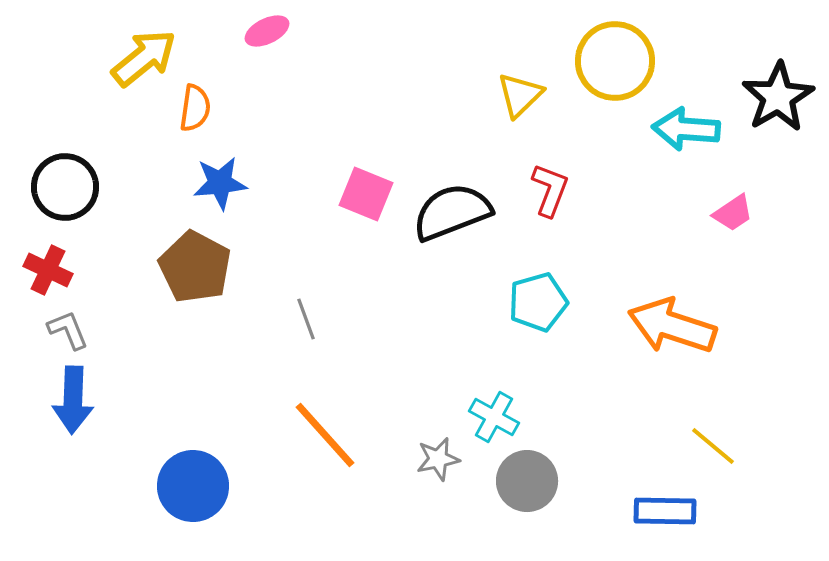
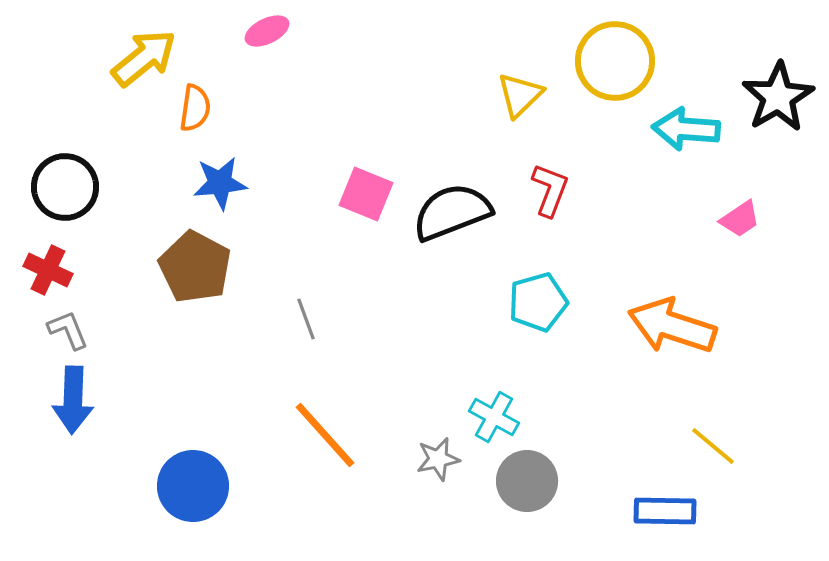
pink trapezoid: moved 7 px right, 6 px down
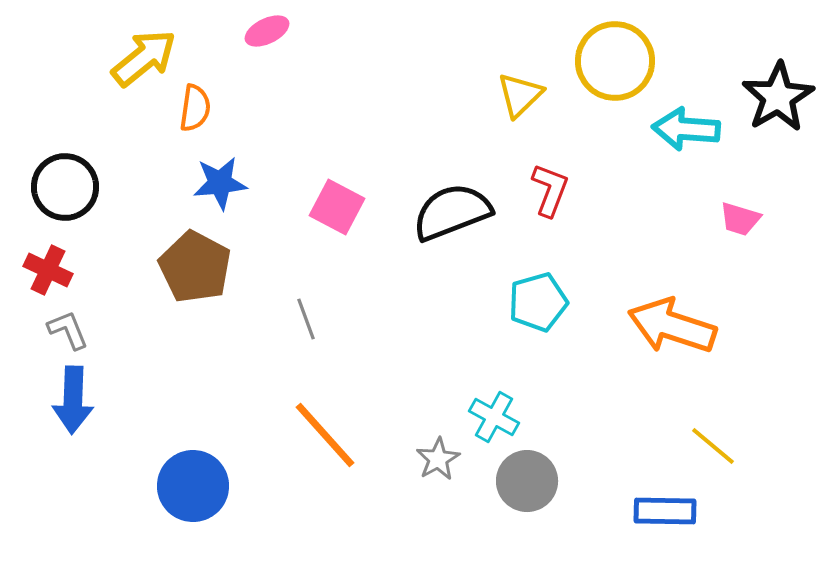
pink square: moved 29 px left, 13 px down; rotated 6 degrees clockwise
pink trapezoid: rotated 51 degrees clockwise
gray star: rotated 18 degrees counterclockwise
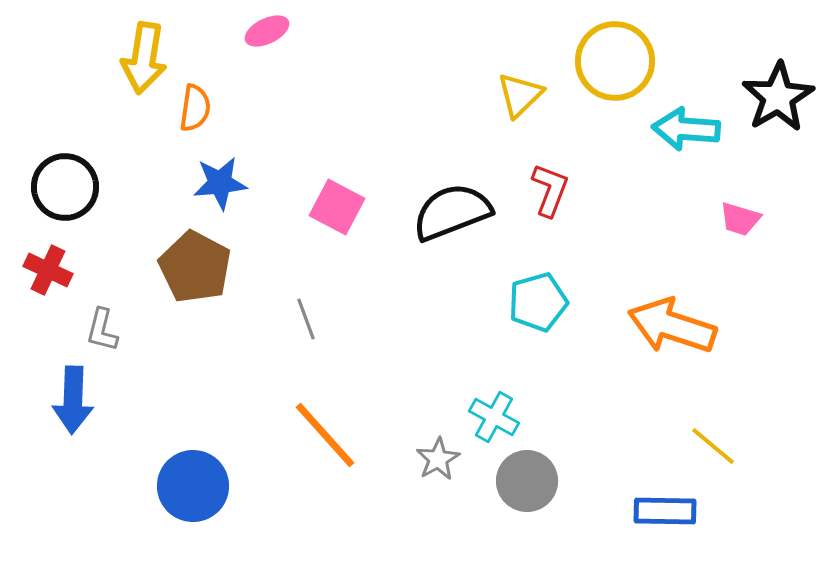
yellow arrow: rotated 138 degrees clockwise
gray L-shape: moved 34 px right; rotated 144 degrees counterclockwise
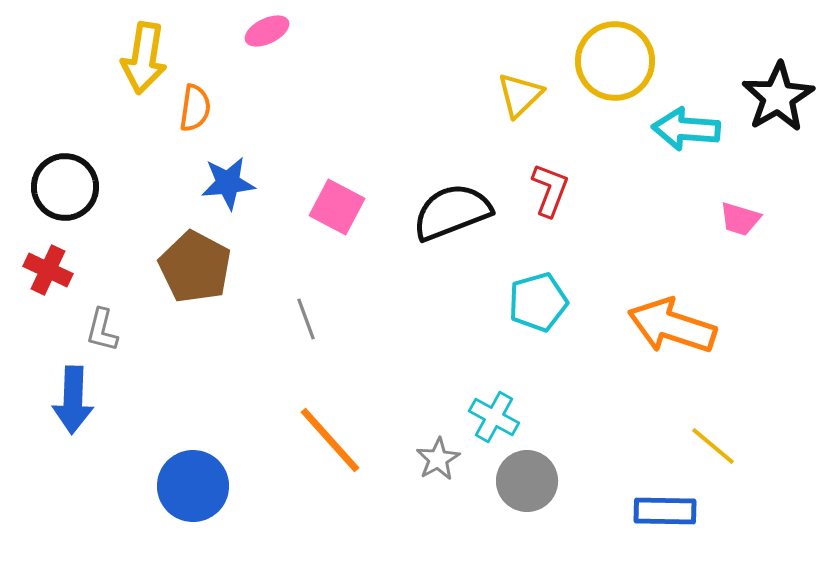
blue star: moved 8 px right
orange line: moved 5 px right, 5 px down
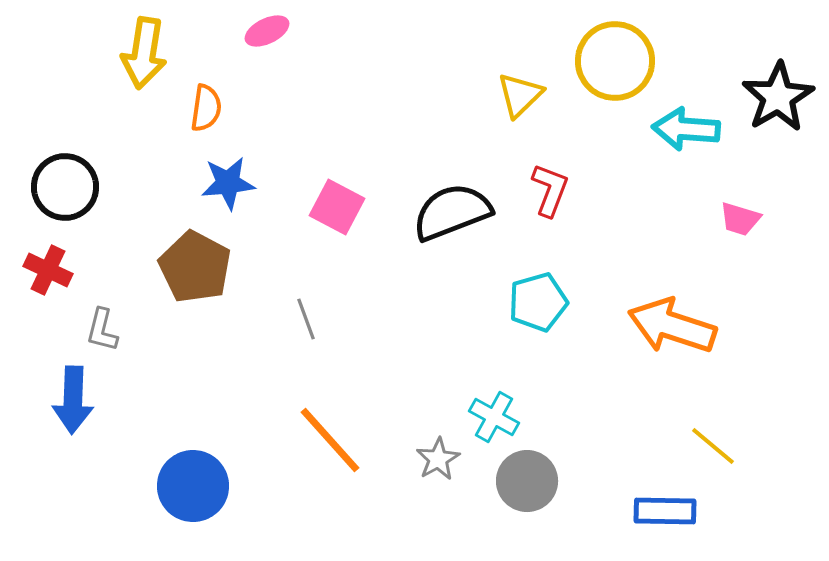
yellow arrow: moved 5 px up
orange semicircle: moved 11 px right
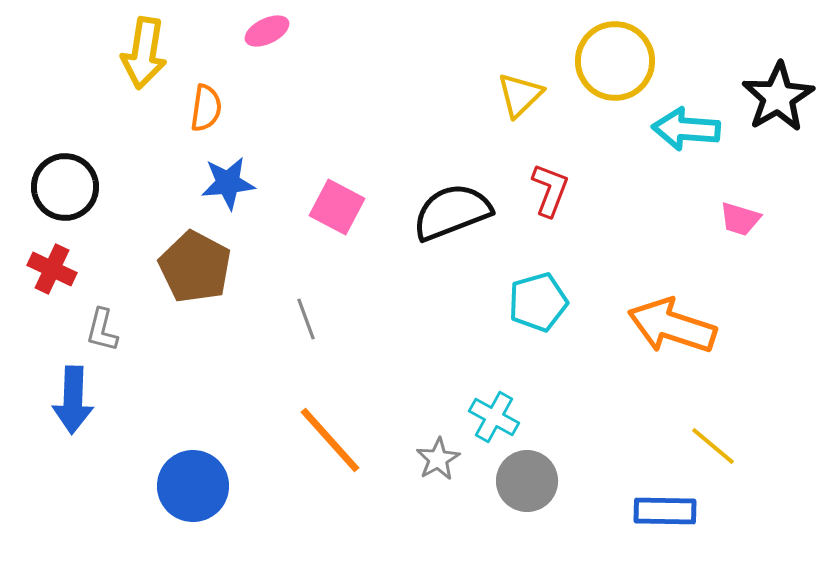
red cross: moved 4 px right, 1 px up
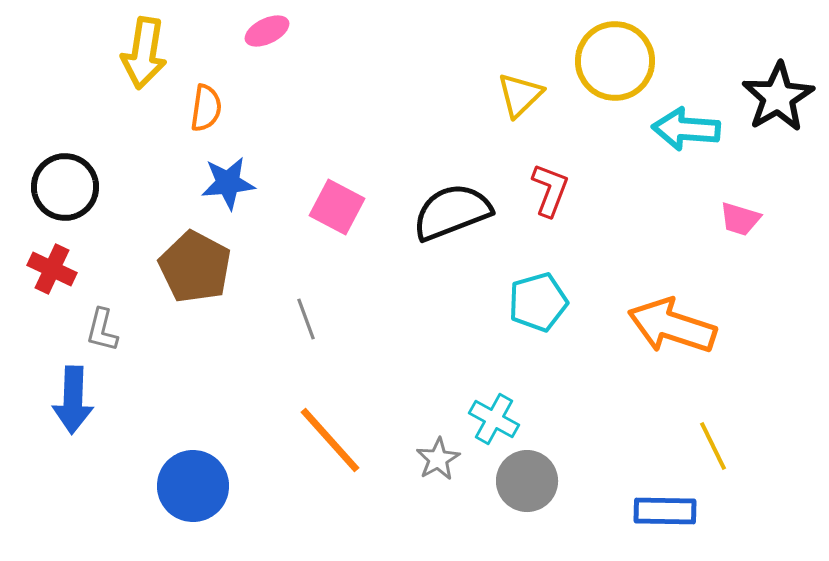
cyan cross: moved 2 px down
yellow line: rotated 24 degrees clockwise
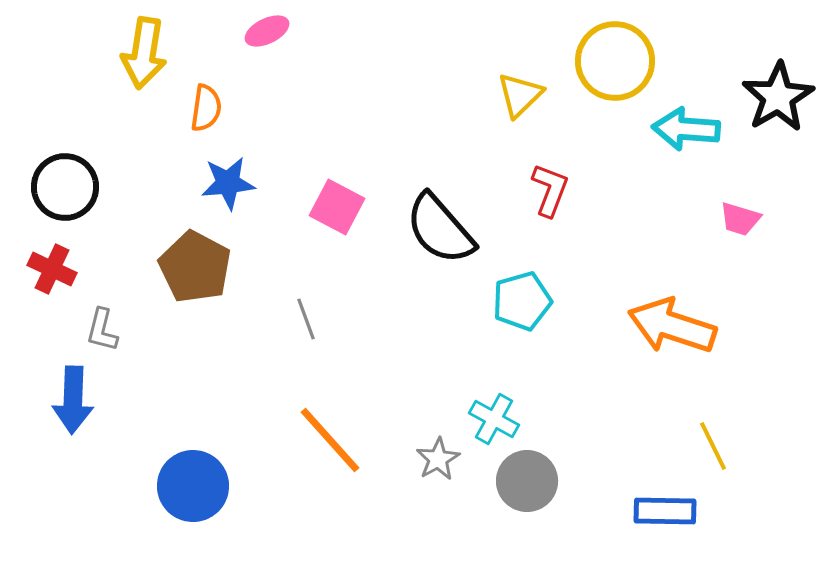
black semicircle: moved 12 px left, 17 px down; rotated 110 degrees counterclockwise
cyan pentagon: moved 16 px left, 1 px up
